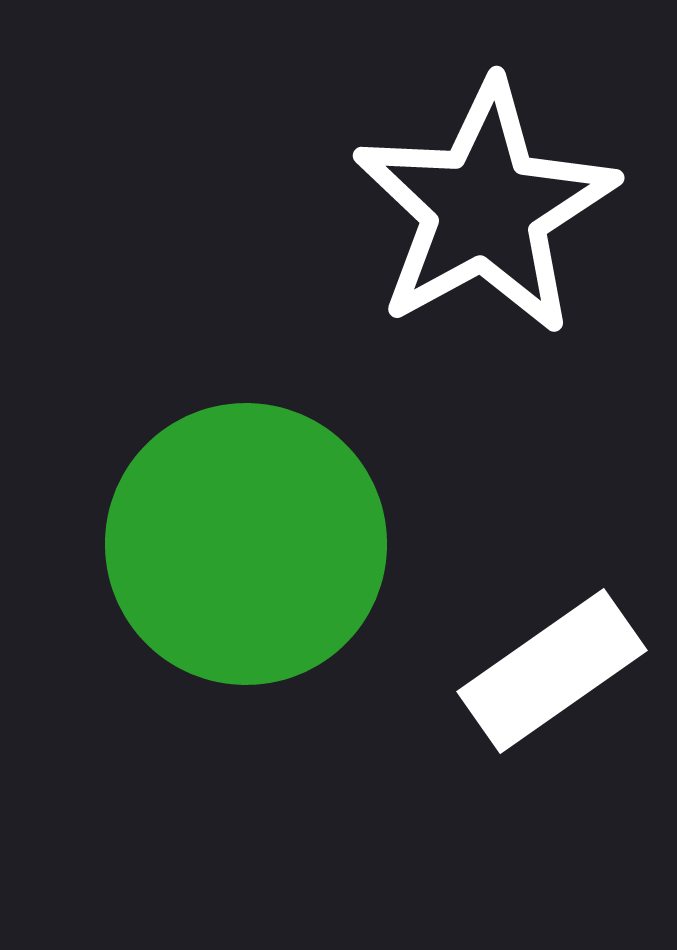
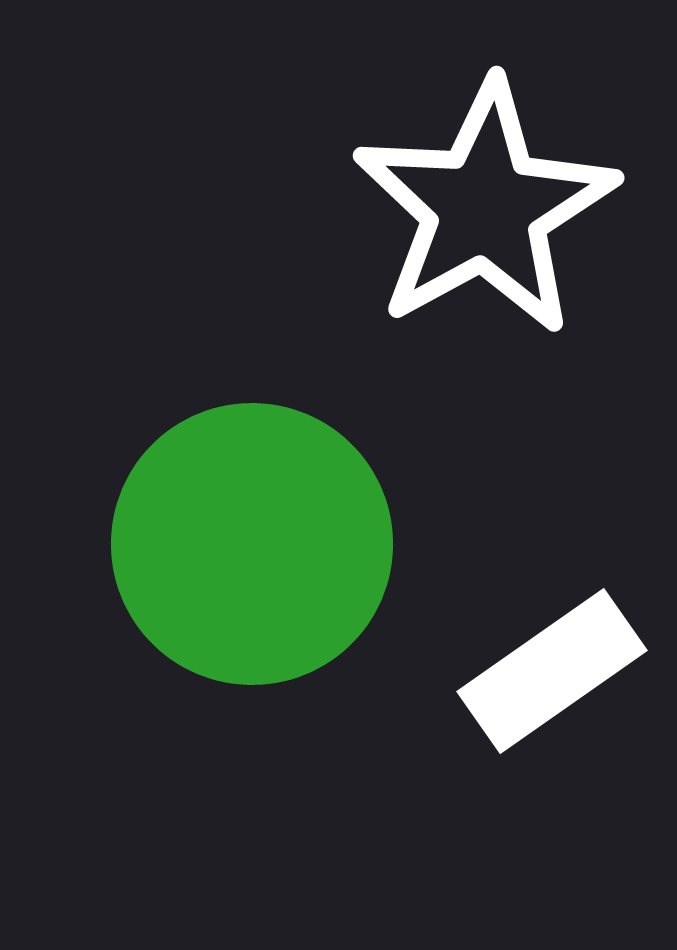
green circle: moved 6 px right
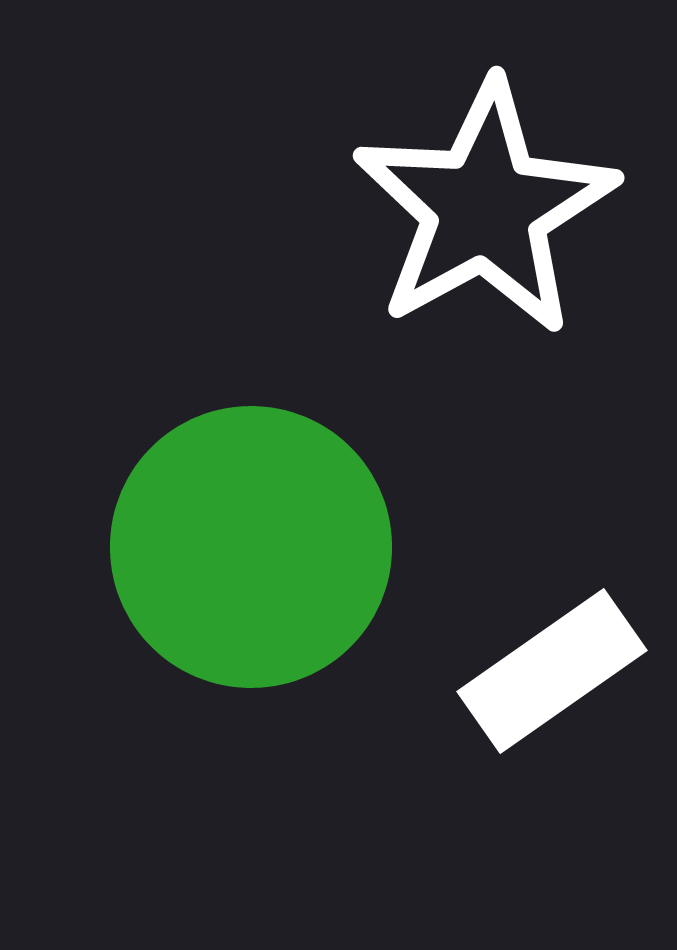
green circle: moved 1 px left, 3 px down
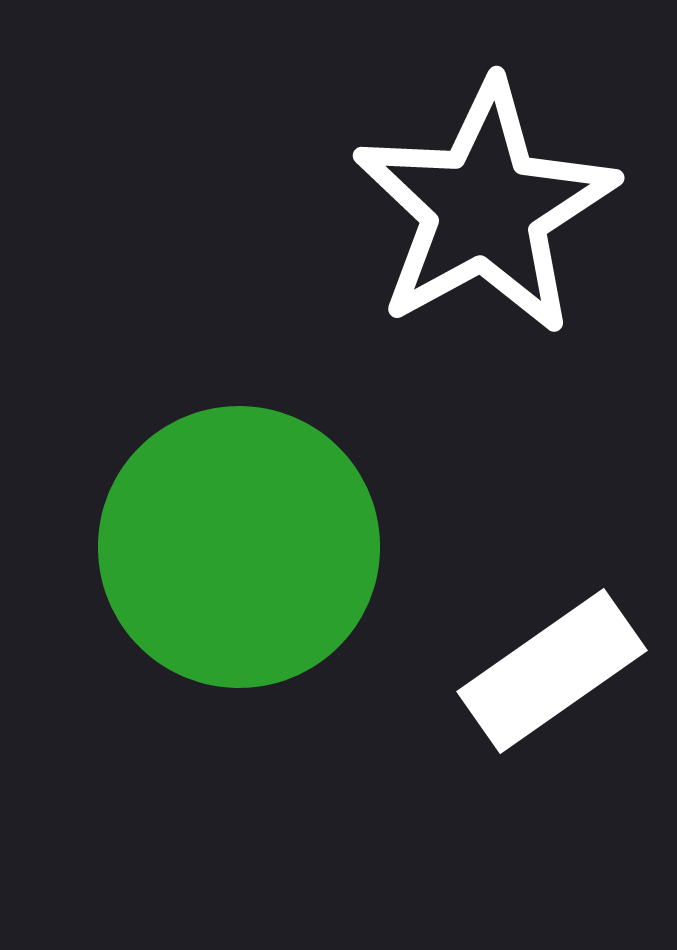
green circle: moved 12 px left
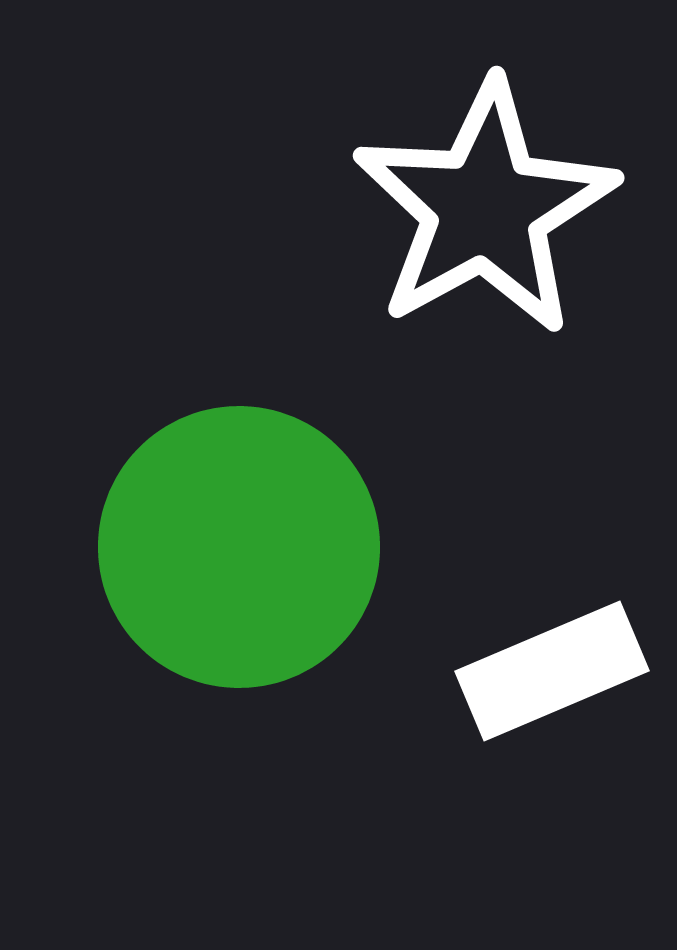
white rectangle: rotated 12 degrees clockwise
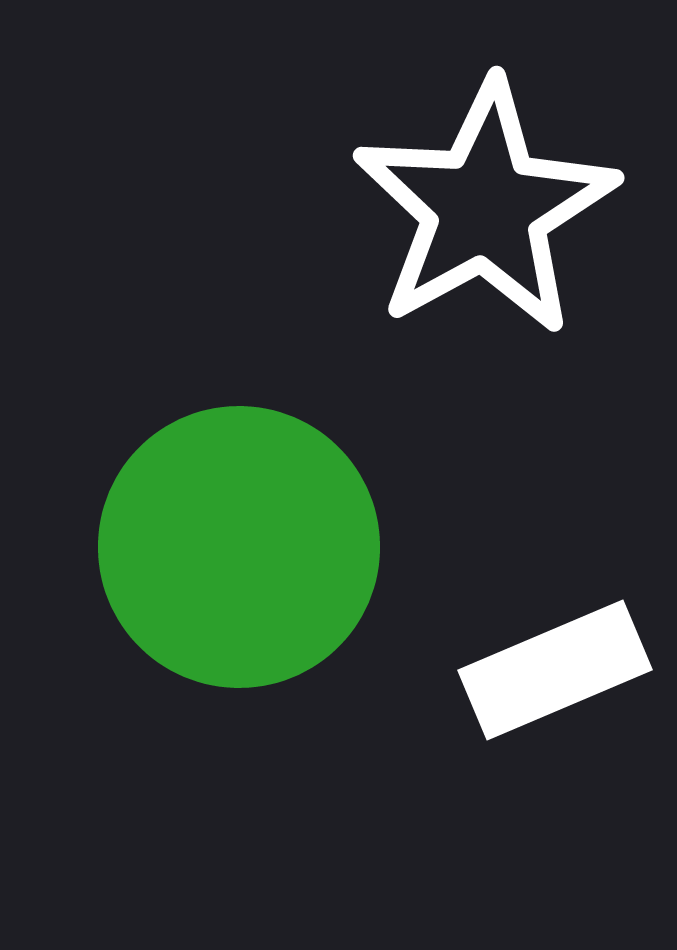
white rectangle: moved 3 px right, 1 px up
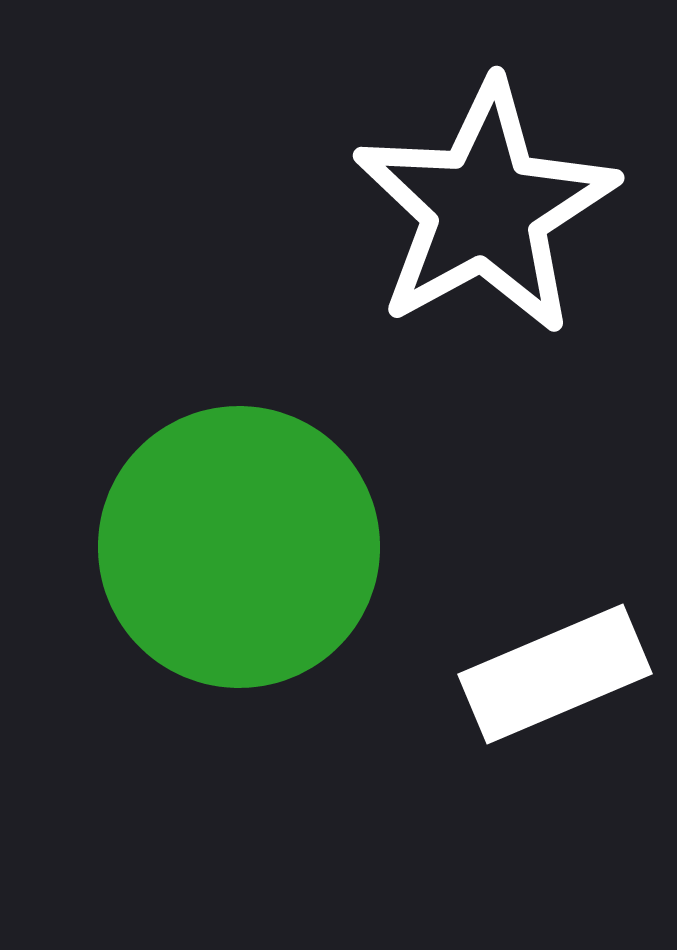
white rectangle: moved 4 px down
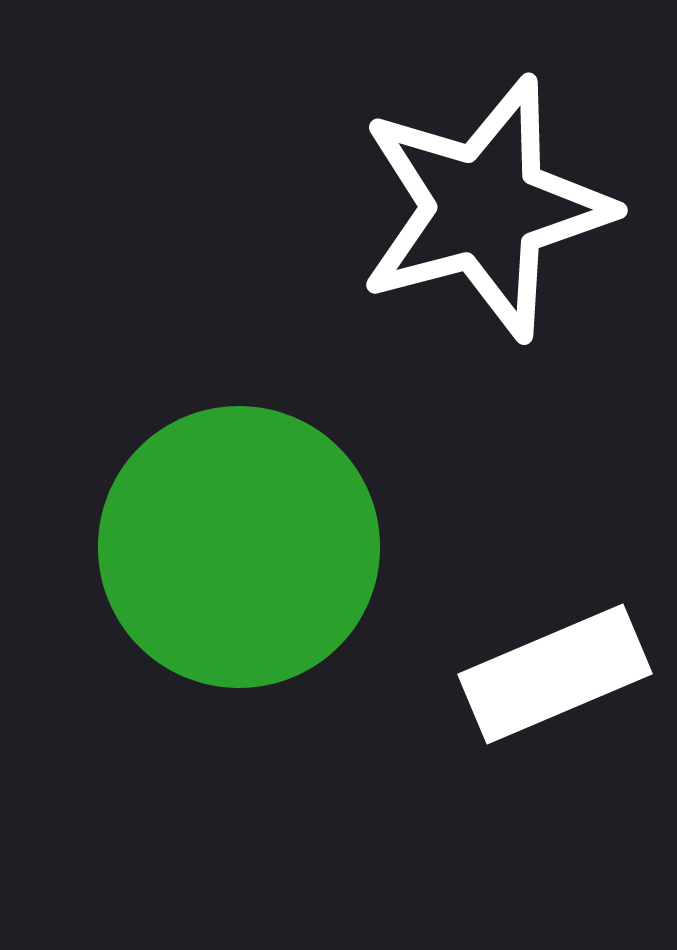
white star: rotated 14 degrees clockwise
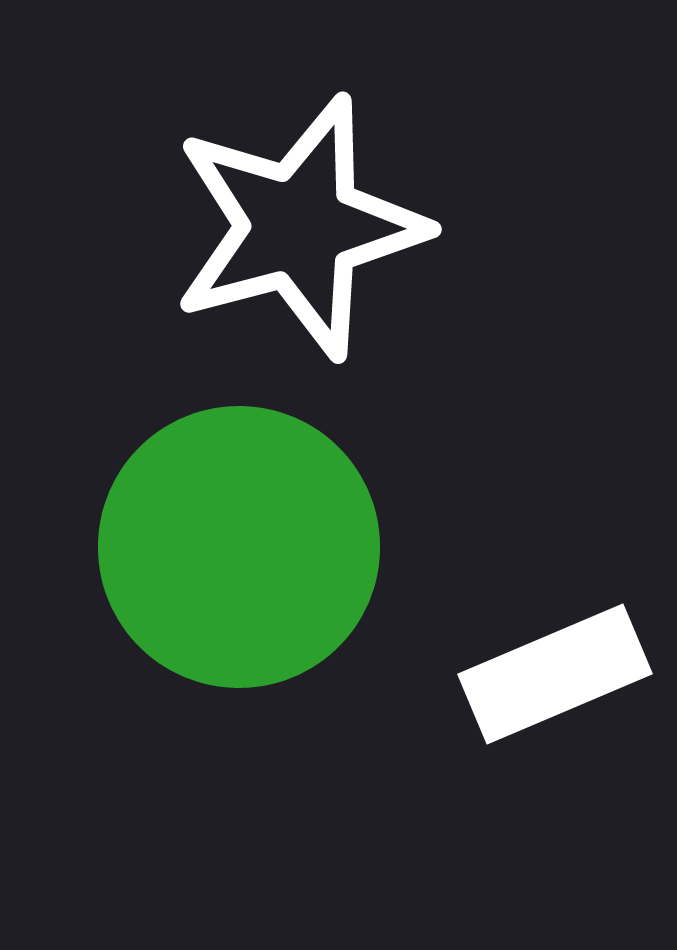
white star: moved 186 px left, 19 px down
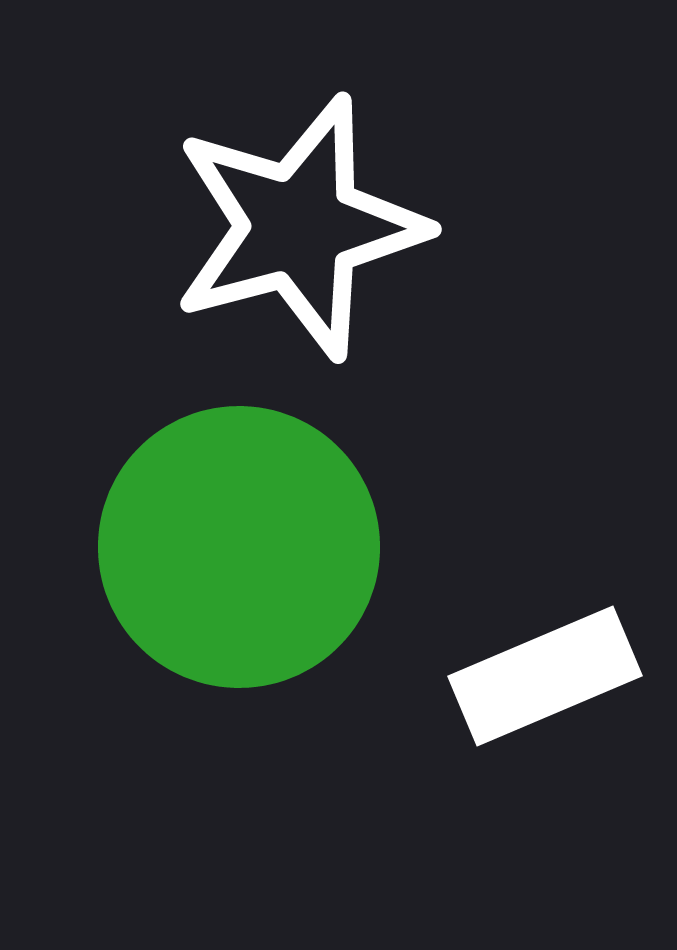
white rectangle: moved 10 px left, 2 px down
